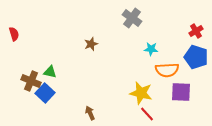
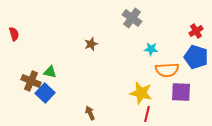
red line: rotated 56 degrees clockwise
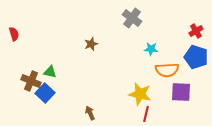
yellow star: moved 1 px left, 1 px down
red line: moved 1 px left
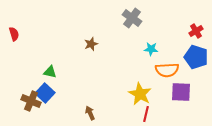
brown cross: moved 20 px down
yellow star: rotated 15 degrees clockwise
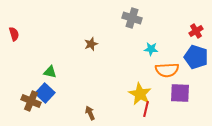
gray cross: rotated 18 degrees counterclockwise
purple square: moved 1 px left, 1 px down
red line: moved 5 px up
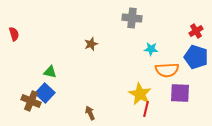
gray cross: rotated 12 degrees counterclockwise
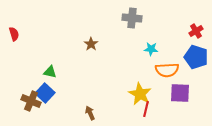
brown star: rotated 16 degrees counterclockwise
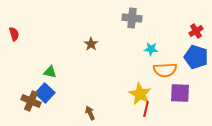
orange semicircle: moved 2 px left
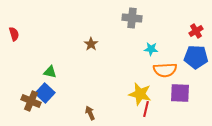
blue pentagon: rotated 15 degrees counterclockwise
yellow star: rotated 15 degrees counterclockwise
